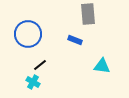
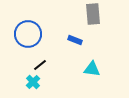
gray rectangle: moved 5 px right
cyan triangle: moved 10 px left, 3 px down
cyan cross: rotated 16 degrees clockwise
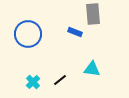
blue rectangle: moved 8 px up
black line: moved 20 px right, 15 px down
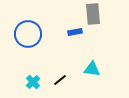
blue rectangle: rotated 32 degrees counterclockwise
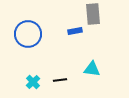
blue rectangle: moved 1 px up
black line: rotated 32 degrees clockwise
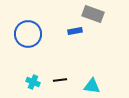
gray rectangle: rotated 65 degrees counterclockwise
cyan triangle: moved 17 px down
cyan cross: rotated 24 degrees counterclockwise
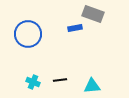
blue rectangle: moved 3 px up
cyan triangle: rotated 12 degrees counterclockwise
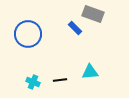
blue rectangle: rotated 56 degrees clockwise
cyan triangle: moved 2 px left, 14 px up
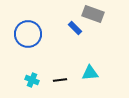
cyan triangle: moved 1 px down
cyan cross: moved 1 px left, 2 px up
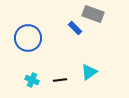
blue circle: moved 4 px down
cyan triangle: moved 1 px left, 1 px up; rotated 30 degrees counterclockwise
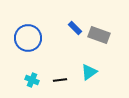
gray rectangle: moved 6 px right, 21 px down
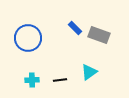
cyan cross: rotated 24 degrees counterclockwise
